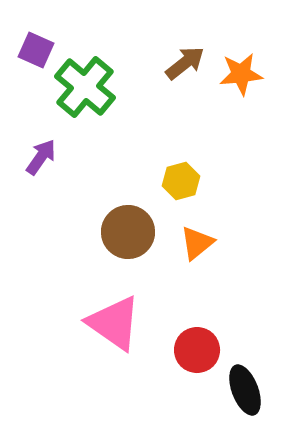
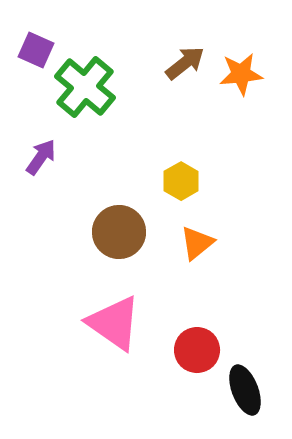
yellow hexagon: rotated 15 degrees counterclockwise
brown circle: moved 9 px left
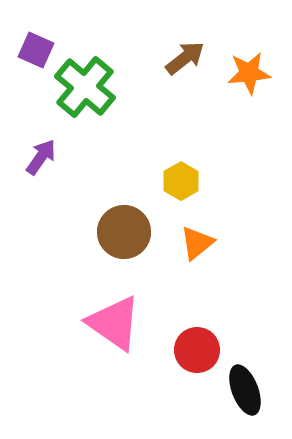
brown arrow: moved 5 px up
orange star: moved 8 px right, 1 px up
brown circle: moved 5 px right
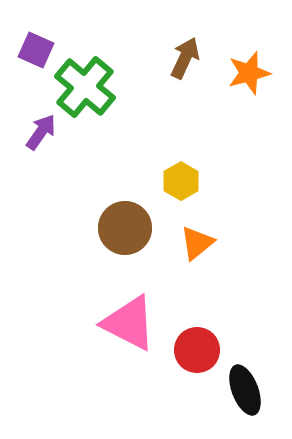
brown arrow: rotated 27 degrees counterclockwise
orange star: rotated 9 degrees counterclockwise
purple arrow: moved 25 px up
brown circle: moved 1 px right, 4 px up
pink triangle: moved 15 px right; rotated 8 degrees counterclockwise
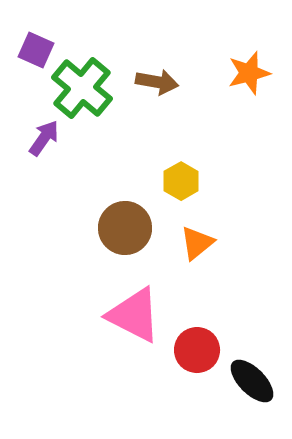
brown arrow: moved 28 px left, 24 px down; rotated 75 degrees clockwise
green cross: moved 3 px left, 1 px down
purple arrow: moved 3 px right, 6 px down
pink triangle: moved 5 px right, 8 px up
black ellipse: moved 7 px right, 9 px up; rotated 24 degrees counterclockwise
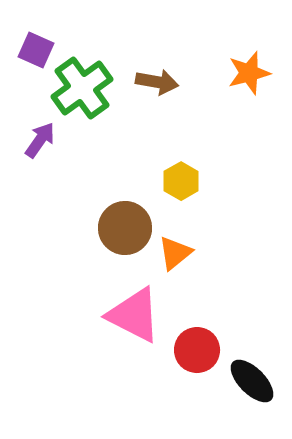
green cross: rotated 14 degrees clockwise
purple arrow: moved 4 px left, 2 px down
orange triangle: moved 22 px left, 10 px down
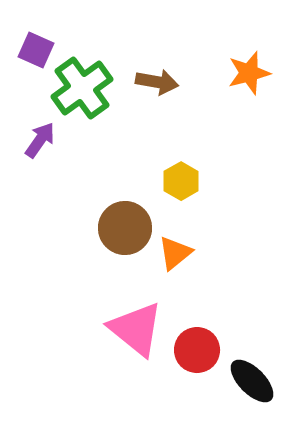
pink triangle: moved 2 px right, 14 px down; rotated 12 degrees clockwise
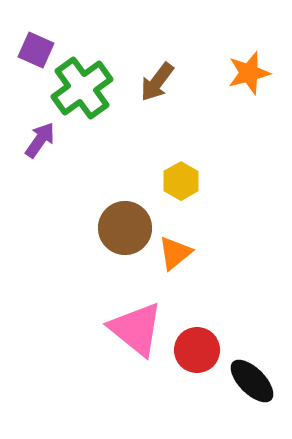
brown arrow: rotated 117 degrees clockwise
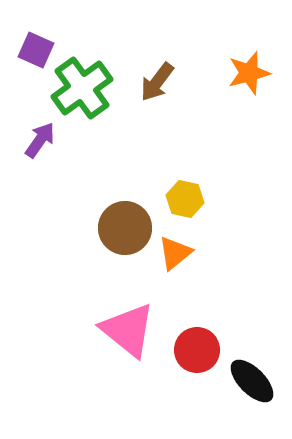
yellow hexagon: moved 4 px right, 18 px down; rotated 18 degrees counterclockwise
pink triangle: moved 8 px left, 1 px down
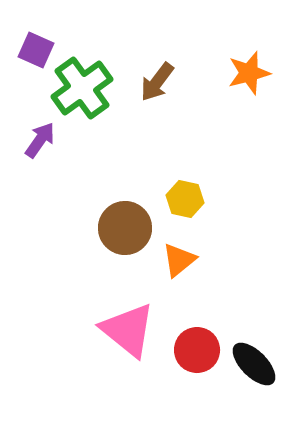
orange triangle: moved 4 px right, 7 px down
black ellipse: moved 2 px right, 17 px up
